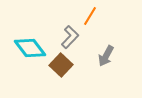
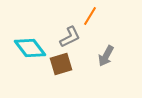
gray L-shape: rotated 20 degrees clockwise
brown square: moved 1 px up; rotated 30 degrees clockwise
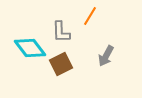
gray L-shape: moved 9 px left, 5 px up; rotated 115 degrees clockwise
brown square: rotated 10 degrees counterclockwise
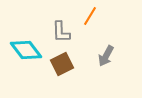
cyan diamond: moved 4 px left, 2 px down
brown square: moved 1 px right
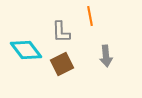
orange line: rotated 42 degrees counterclockwise
gray arrow: rotated 35 degrees counterclockwise
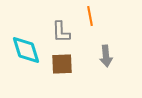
cyan diamond: rotated 20 degrees clockwise
brown square: rotated 25 degrees clockwise
